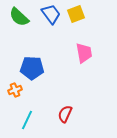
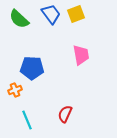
green semicircle: moved 2 px down
pink trapezoid: moved 3 px left, 2 px down
cyan line: rotated 48 degrees counterclockwise
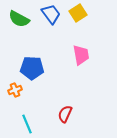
yellow square: moved 2 px right, 1 px up; rotated 12 degrees counterclockwise
green semicircle: rotated 15 degrees counterclockwise
cyan line: moved 4 px down
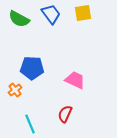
yellow square: moved 5 px right; rotated 24 degrees clockwise
pink trapezoid: moved 6 px left, 25 px down; rotated 55 degrees counterclockwise
orange cross: rotated 16 degrees counterclockwise
cyan line: moved 3 px right
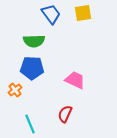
green semicircle: moved 15 px right, 22 px down; rotated 30 degrees counterclockwise
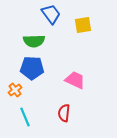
yellow square: moved 12 px down
red semicircle: moved 1 px left, 1 px up; rotated 18 degrees counterclockwise
cyan line: moved 5 px left, 7 px up
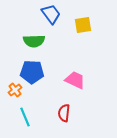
blue pentagon: moved 4 px down
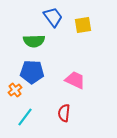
blue trapezoid: moved 2 px right, 3 px down
cyan line: rotated 60 degrees clockwise
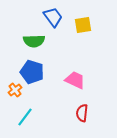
blue pentagon: rotated 15 degrees clockwise
red semicircle: moved 18 px right
